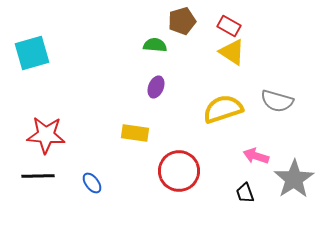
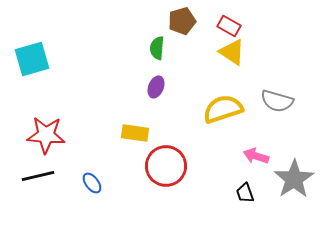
green semicircle: moved 2 px right, 3 px down; rotated 90 degrees counterclockwise
cyan square: moved 6 px down
red circle: moved 13 px left, 5 px up
black line: rotated 12 degrees counterclockwise
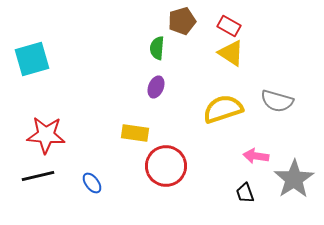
yellow triangle: moved 1 px left, 1 px down
pink arrow: rotated 10 degrees counterclockwise
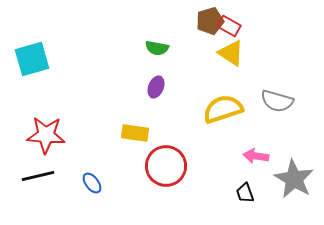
brown pentagon: moved 28 px right
green semicircle: rotated 85 degrees counterclockwise
gray star: rotated 9 degrees counterclockwise
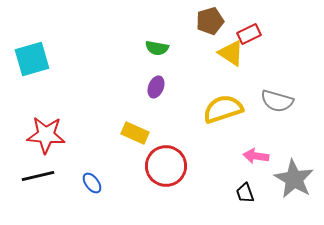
red rectangle: moved 20 px right, 8 px down; rotated 55 degrees counterclockwise
yellow rectangle: rotated 16 degrees clockwise
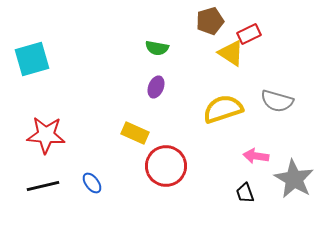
black line: moved 5 px right, 10 px down
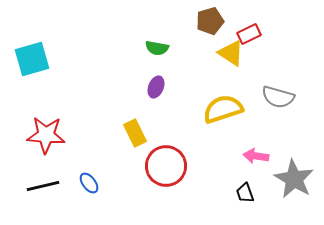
gray semicircle: moved 1 px right, 4 px up
yellow rectangle: rotated 40 degrees clockwise
blue ellipse: moved 3 px left
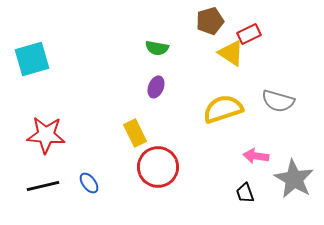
gray semicircle: moved 4 px down
red circle: moved 8 px left, 1 px down
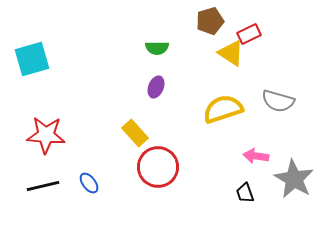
green semicircle: rotated 10 degrees counterclockwise
yellow rectangle: rotated 16 degrees counterclockwise
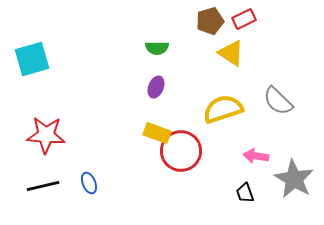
red rectangle: moved 5 px left, 15 px up
gray semicircle: rotated 28 degrees clockwise
yellow rectangle: moved 22 px right; rotated 28 degrees counterclockwise
red circle: moved 23 px right, 16 px up
blue ellipse: rotated 15 degrees clockwise
